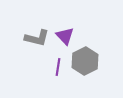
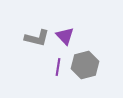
gray hexagon: moved 4 px down; rotated 12 degrees clockwise
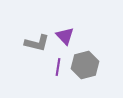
gray L-shape: moved 5 px down
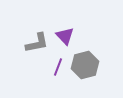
gray L-shape: rotated 25 degrees counterclockwise
purple line: rotated 12 degrees clockwise
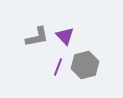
gray L-shape: moved 6 px up
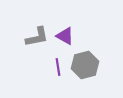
purple triangle: rotated 18 degrees counterclockwise
purple line: rotated 30 degrees counterclockwise
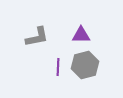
purple triangle: moved 16 px right, 1 px up; rotated 30 degrees counterclockwise
purple line: rotated 12 degrees clockwise
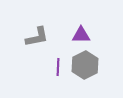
gray hexagon: rotated 12 degrees counterclockwise
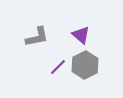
purple triangle: rotated 42 degrees clockwise
purple line: rotated 42 degrees clockwise
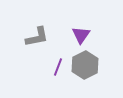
purple triangle: rotated 24 degrees clockwise
purple line: rotated 24 degrees counterclockwise
